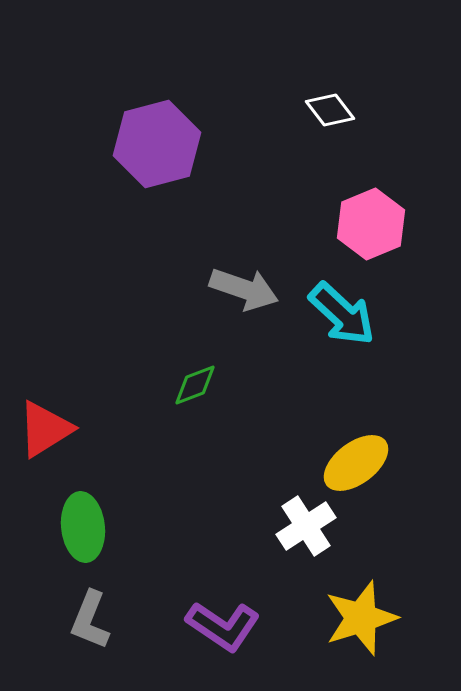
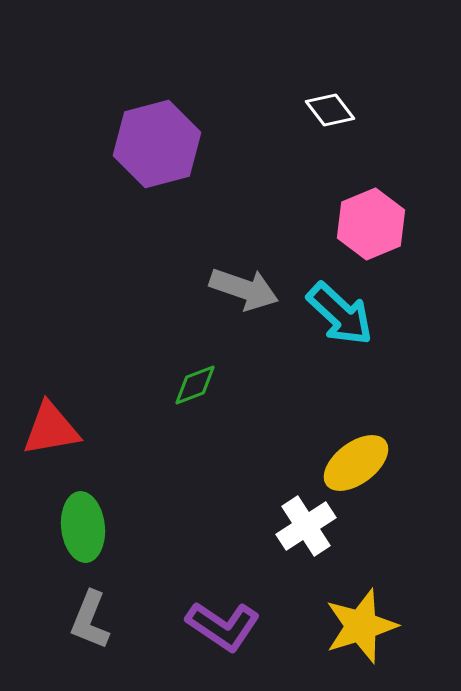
cyan arrow: moved 2 px left
red triangle: moved 6 px right; rotated 22 degrees clockwise
yellow star: moved 8 px down
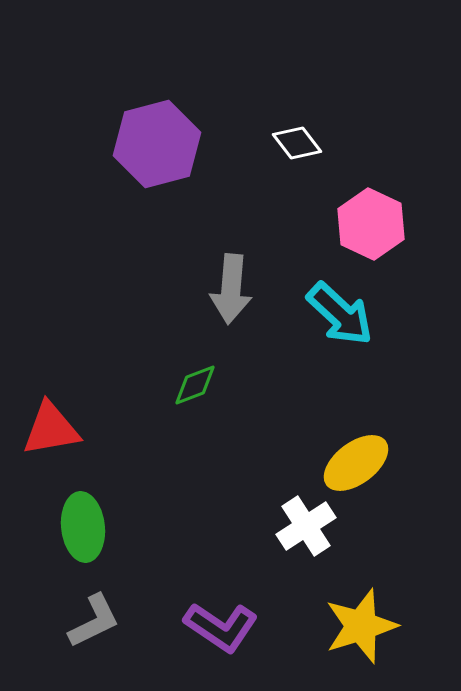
white diamond: moved 33 px left, 33 px down
pink hexagon: rotated 12 degrees counterclockwise
gray arrow: moved 13 px left; rotated 76 degrees clockwise
gray L-shape: moved 4 px right, 1 px down; rotated 138 degrees counterclockwise
purple L-shape: moved 2 px left, 1 px down
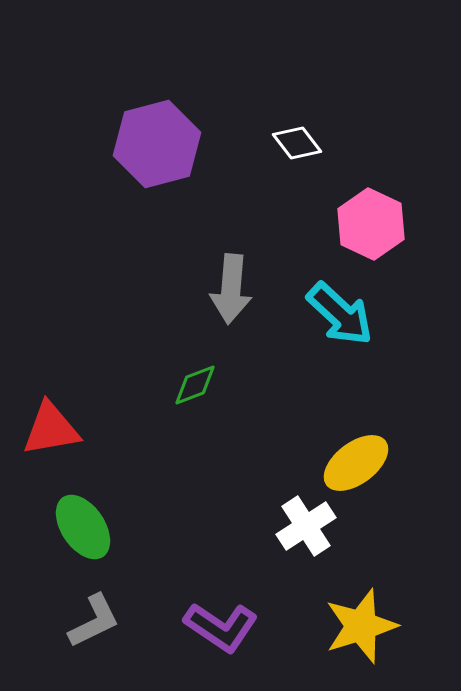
green ellipse: rotated 28 degrees counterclockwise
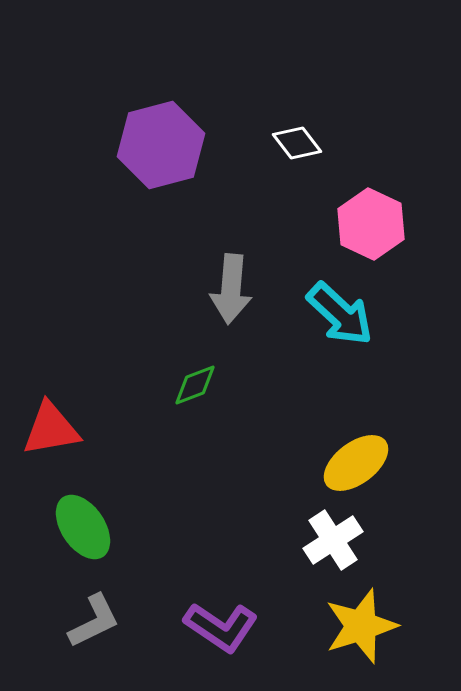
purple hexagon: moved 4 px right, 1 px down
white cross: moved 27 px right, 14 px down
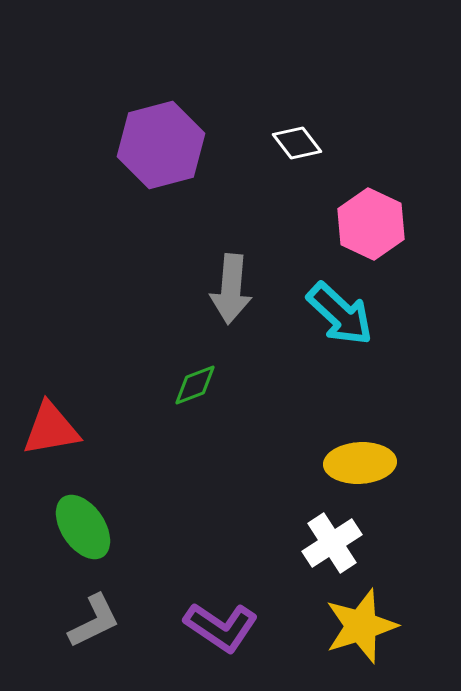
yellow ellipse: moved 4 px right; rotated 34 degrees clockwise
white cross: moved 1 px left, 3 px down
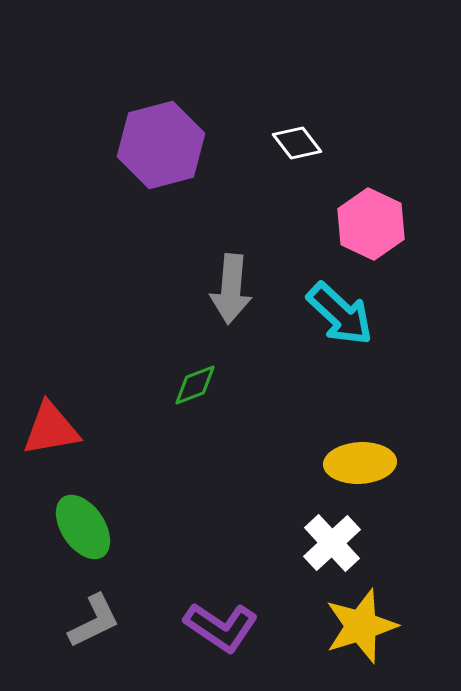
white cross: rotated 10 degrees counterclockwise
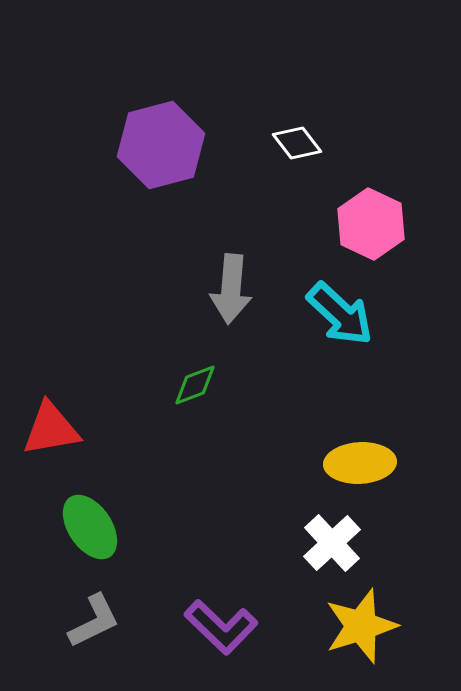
green ellipse: moved 7 px right
purple L-shape: rotated 10 degrees clockwise
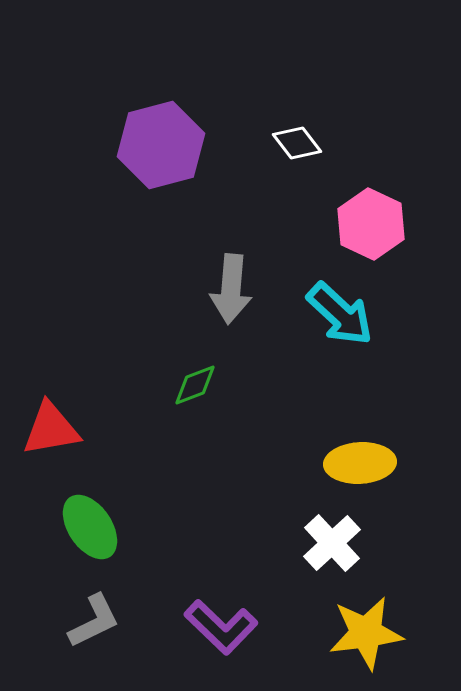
yellow star: moved 5 px right, 7 px down; rotated 10 degrees clockwise
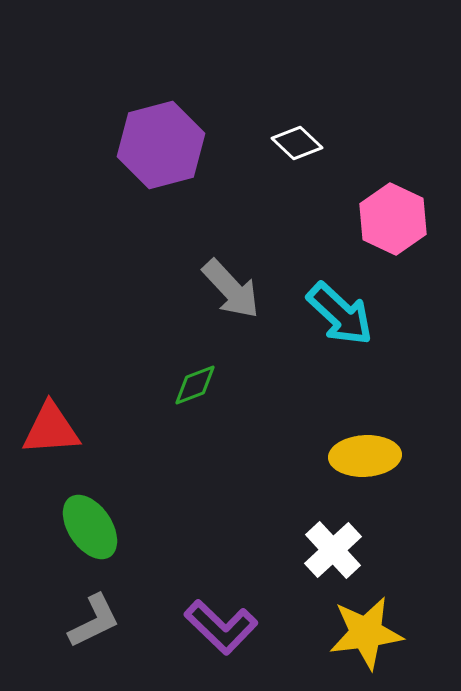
white diamond: rotated 9 degrees counterclockwise
pink hexagon: moved 22 px right, 5 px up
gray arrow: rotated 48 degrees counterclockwise
red triangle: rotated 6 degrees clockwise
yellow ellipse: moved 5 px right, 7 px up
white cross: moved 1 px right, 7 px down
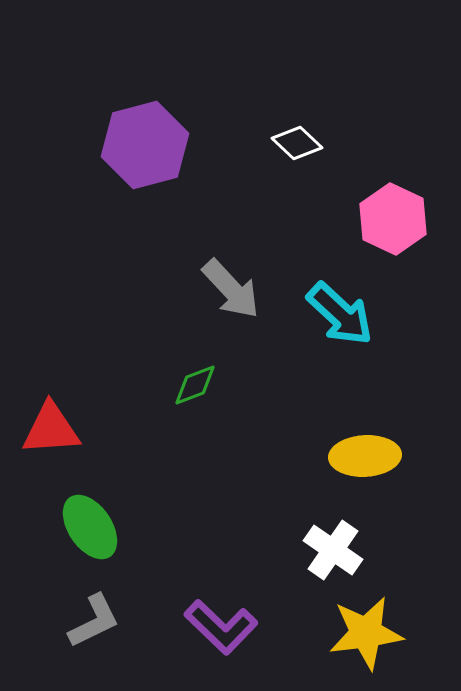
purple hexagon: moved 16 px left
white cross: rotated 12 degrees counterclockwise
